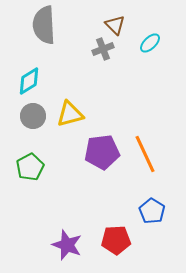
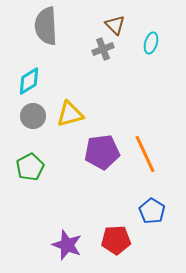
gray semicircle: moved 2 px right, 1 px down
cyan ellipse: moved 1 px right; rotated 30 degrees counterclockwise
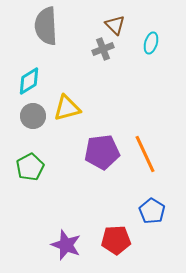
yellow triangle: moved 3 px left, 6 px up
purple star: moved 1 px left
